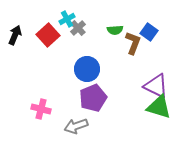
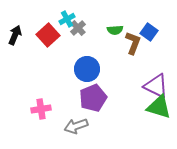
pink cross: rotated 24 degrees counterclockwise
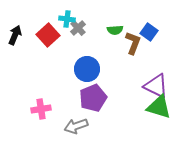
cyan cross: rotated 35 degrees clockwise
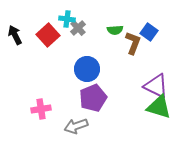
black arrow: rotated 48 degrees counterclockwise
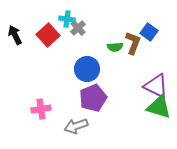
green semicircle: moved 17 px down
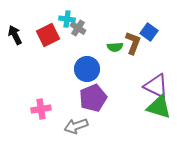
gray cross: rotated 14 degrees counterclockwise
red square: rotated 15 degrees clockwise
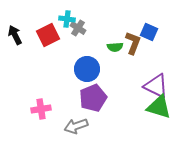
blue square: rotated 12 degrees counterclockwise
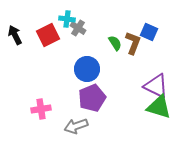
green semicircle: moved 4 px up; rotated 119 degrees counterclockwise
purple pentagon: moved 1 px left
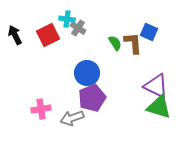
brown L-shape: rotated 25 degrees counterclockwise
blue circle: moved 4 px down
gray arrow: moved 4 px left, 8 px up
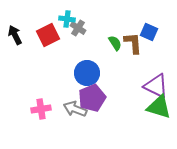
gray arrow: moved 3 px right, 9 px up; rotated 40 degrees clockwise
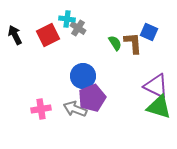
blue circle: moved 4 px left, 3 px down
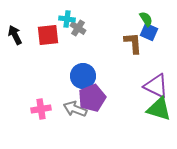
red square: rotated 20 degrees clockwise
green semicircle: moved 31 px right, 24 px up
green triangle: moved 2 px down
